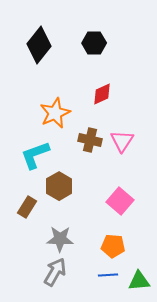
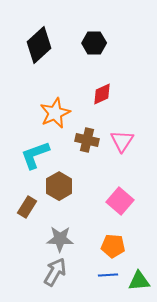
black diamond: rotated 9 degrees clockwise
brown cross: moved 3 px left
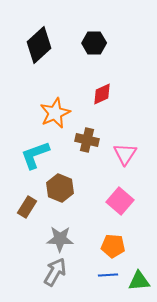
pink triangle: moved 3 px right, 13 px down
brown hexagon: moved 1 px right, 2 px down; rotated 8 degrees counterclockwise
